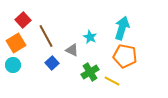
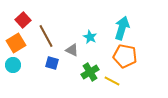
blue square: rotated 32 degrees counterclockwise
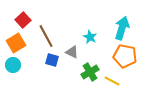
gray triangle: moved 2 px down
blue square: moved 3 px up
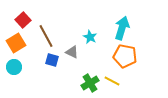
cyan circle: moved 1 px right, 2 px down
green cross: moved 11 px down
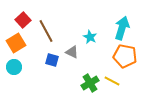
brown line: moved 5 px up
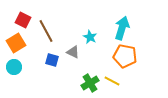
red square: rotated 21 degrees counterclockwise
gray triangle: moved 1 px right
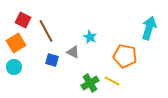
cyan arrow: moved 27 px right
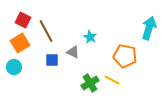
orange square: moved 4 px right
blue square: rotated 16 degrees counterclockwise
yellow line: moved 1 px up
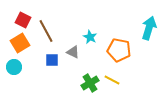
orange pentagon: moved 6 px left, 6 px up
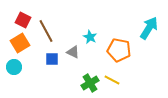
cyan arrow: rotated 15 degrees clockwise
blue square: moved 1 px up
